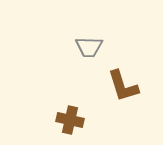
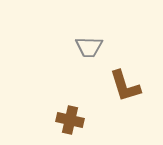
brown L-shape: moved 2 px right
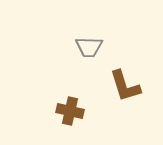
brown cross: moved 9 px up
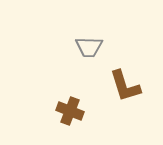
brown cross: rotated 8 degrees clockwise
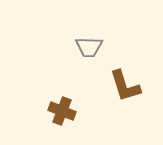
brown cross: moved 8 px left
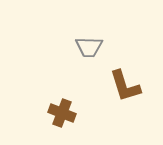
brown cross: moved 2 px down
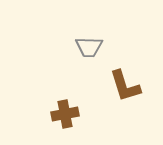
brown cross: moved 3 px right, 1 px down; rotated 32 degrees counterclockwise
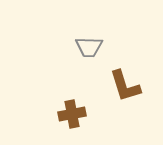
brown cross: moved 7 px right
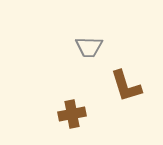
brown L-shape: moved 1 px right
